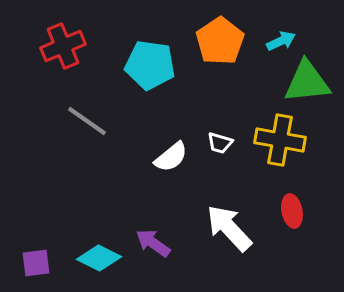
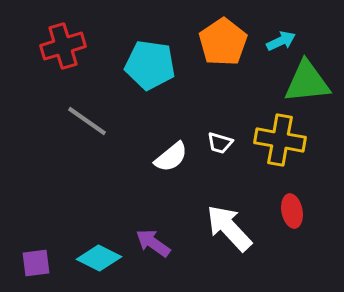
orange pentagon: moved 3 px right, 1 px down
red cross: rotated 6 degrees clockwise
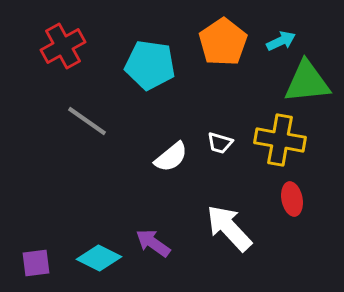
red cross: rotated 12 degrees counterclockwise
red ellipse: moved 12 px up
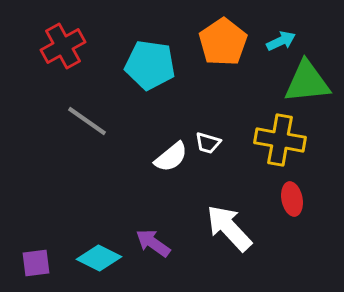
white trapezoid: moved 12 px left
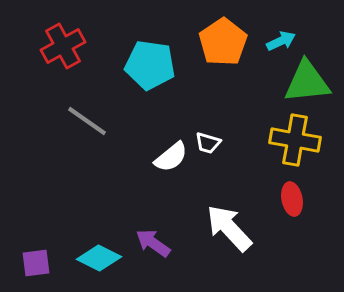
yellow cross: moved 15 px right
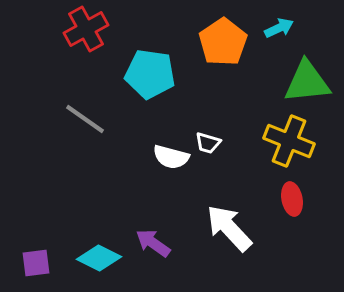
cyan arrow: moved 2 px left, 13 px up
red cross: moved 23 px right, 17 px up
cyan pentagon: moved 9 px down
gray line: moved 2 px left, 2 px up
yellow cross: moved 6 px left, 1 px down; rotated 12 degrees clockwise
white semicircle: rotated 54 degrees clockwise
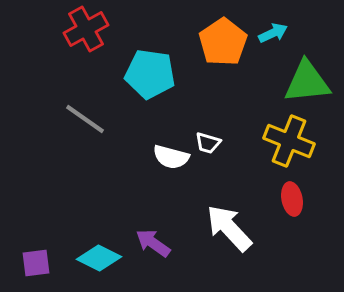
cyan arrow: moved 6 px left, 5 px down
